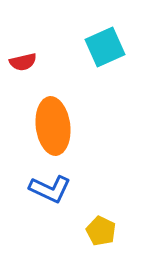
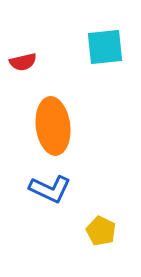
cyan square: rotated 18 degrees clockwise
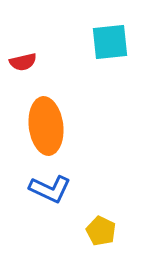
cyan square: moved 5 px right, 5 px up
orange ellipse: moved 7 px left
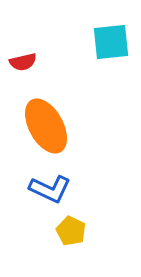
cyan square: moved 1 px right
orange ellipse: rotated 22 degrees counterclockwise
yellow pentagon: moved 30 px left
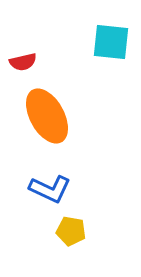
cyan square: rotated 12 degrees clockwise
orange ellipse: moved 1 px right, 10 px up
yellow pentagon: rotated 16 degrees counterclockwise
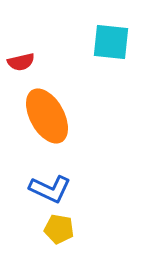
red semicircle: moved 2 px left
yellow pentagon: moved 12 px left, 2 px up
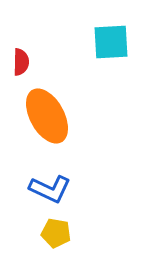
cyan square: rotated 9 degrees counterclockwise
red semicircle: rotated 76 degrees counterclockwise
yellow pentagon: moved 3 px left, 4 px down
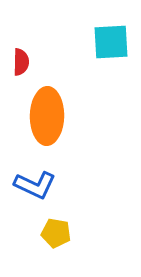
orange ellipse: rotated 30 degrees clockwise
blue L-shape: moved 15 px left, 4 px up
